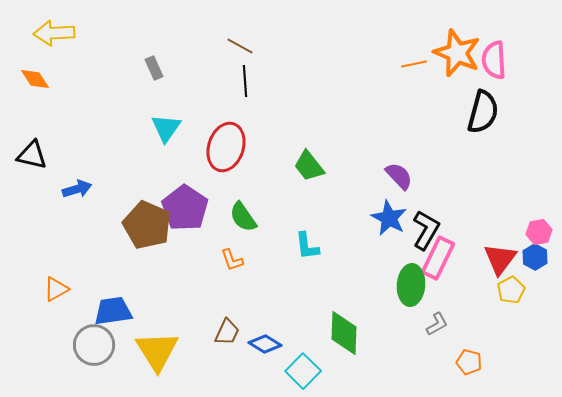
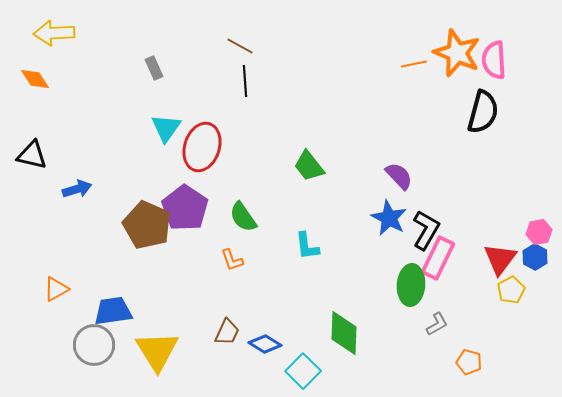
red ellipse: moved 24 px left
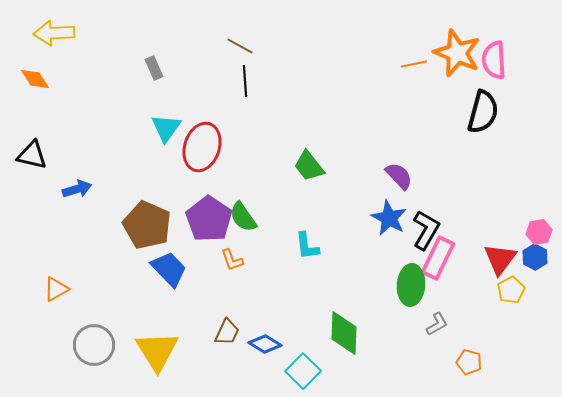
purple pentagon: moved 24 px right, 11 px down
blue trapezoid: moved 56 px right, 42 px up; rotated 54 degrees clockwise
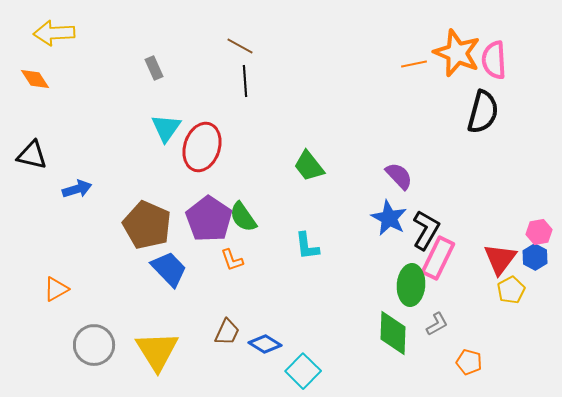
green diamond: moved 49 px right
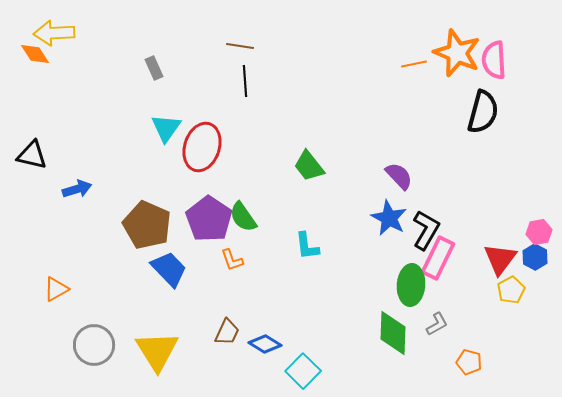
brown line: rotated 20 degrees counterclockwise
orange diamond: moved 25 px up
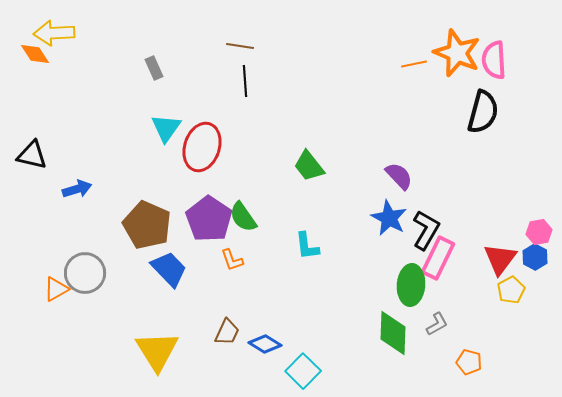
gray circle: moved 9 px left, 72 px up
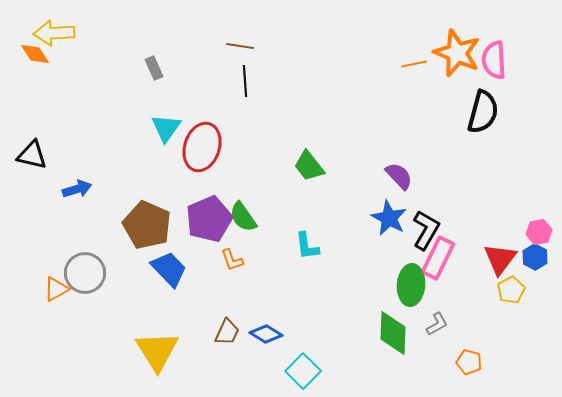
purple pentagon: rotated 15 degrees clockwise
blue diamond: moved 1 px right, 10 px up
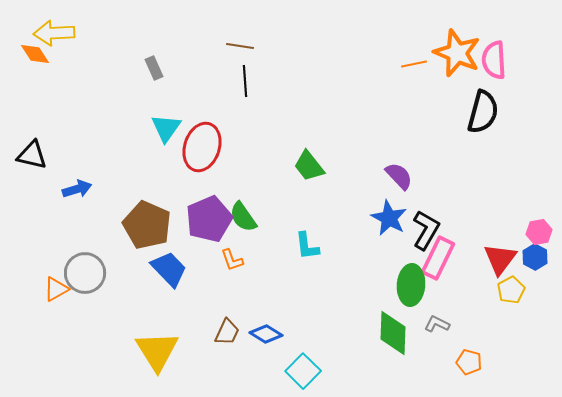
gray L-shape: rotated 125 degrees counterclockwise
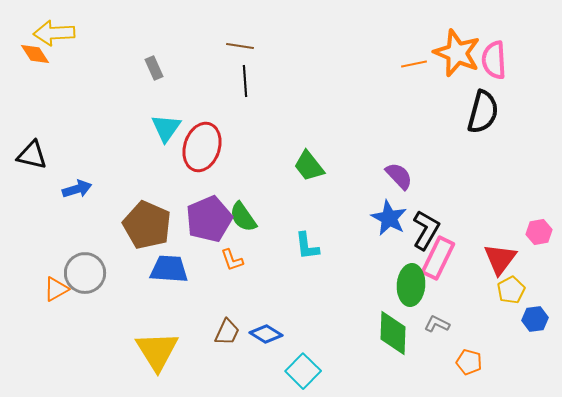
blue hexagon: moved 62 px down; rotated 25 degrees clockwise
blue trapezoid: rotated 42 degrees counterclockwise
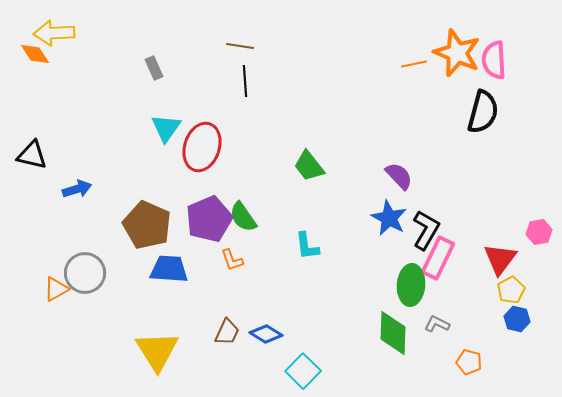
blue hexagon: moved 18 px left; rotated 20 degrees clockwise
